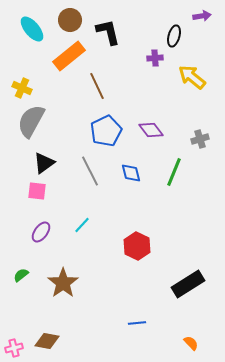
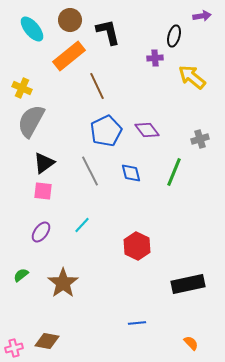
purple diamond: moved 4 px left
pink square: moved 6 px right
black rectangle: rotated 20 degrees clockwise
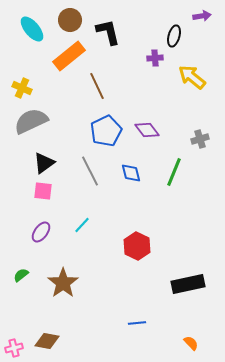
gray semicircle: rotated 36 degrees clockwise
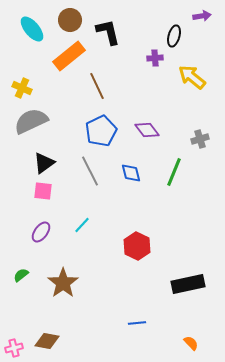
blue pentagon: moved 5 px left
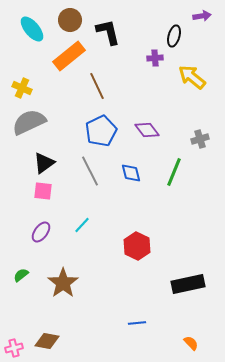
gray semicircle: moved 2 px left, 1 px down
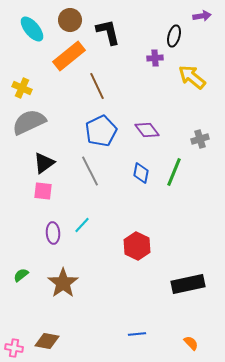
blue diamond: moved 10 px right; rotated 25 degrees clockwise
purple ellipse: moved 12 px right, 1 px down; rotated 40 degrees counterclockwise
blue line: moved 11 px down
pink cross: rotated 24 degrees clockwise
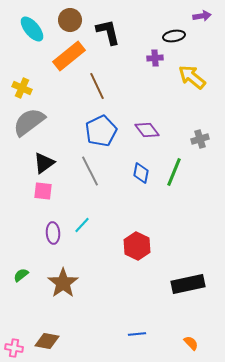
black ellipse: rotated 65 degrees clockwise
gray semicircle: rotated 12 degrees counterclockwise
